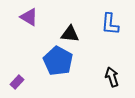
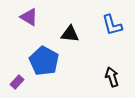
blue L-shape: moved 2 px right, 1 px down; rotated 20 degrees counterclockwise
blue pentagon: moved 14 px left
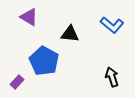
blue L-shape: rotated 35 degrees counterclockwise
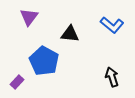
purple triangle: rotated 36 degrees clockwise
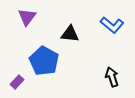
purple triangle: moved 2 px left
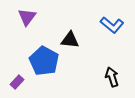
black triangle: moved 6 px down
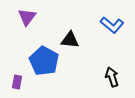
purple rectangle: rotated 32 degrees counterclockwise
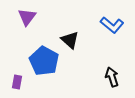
black triangle: rotated 36 degrees clockwise
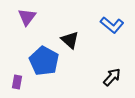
black arrow: rotated 60 degrees clockwise
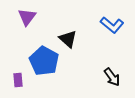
black triangle: moved 2 px left, 1 px up
black arrow: rotated 102 degrees clockwise
purple rectangle: moved 1 px right, 2 px up; rotated 16 degrees counterclockwise
